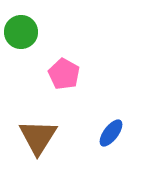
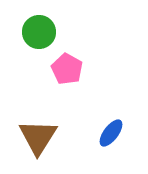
green circle: moved 18 px right
pink pentagon: moved 3 px right, 5 px up
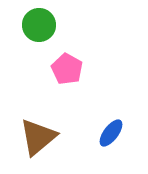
green circle: moved 7 px up
brown triangle: rotated 18 degrees clockwise
